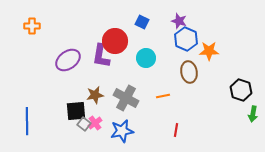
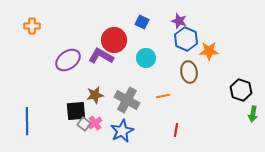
red circle: moved 1 px left, 1 px up
purple L-shape: rotated 110 degrees clockwise
gray cross: moved 1 px right, 2 px down
blue star: rotated 15 degrees counterclockwise
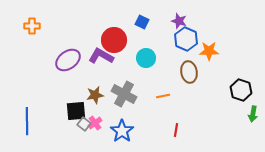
gray cross: moved 3 px left, 6 px up
blue star: rotated 10 degrees counterclockwise
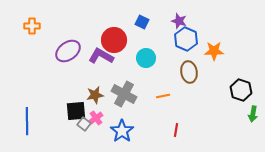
orange star: moved 5 px right
purple ellipse: moved 9 px up
pink cross: moved 1 px right, 5 px up
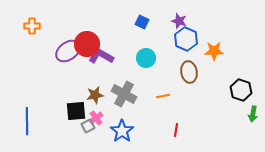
red circle: moved 27 px left, 4 px down
gray square: moved 4 px right, 2 px down; rotated 24 degrees clockwise
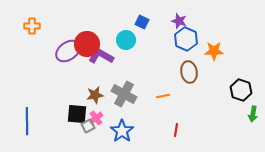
cyan circle: moved 20 px left, 18 px up
black square: moved 1 px right, 3 px down; rotated 10 degrees clockwise
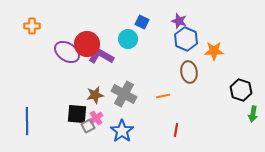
cyan circle: moved 2 px right, 1 px up
purple ellipse: moved 1 px left, 1 px down; rotated 70 degrees clockwise
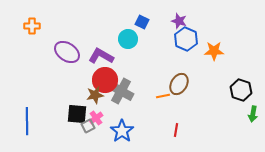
red circle: moved 18 px right, 36 px down
brown ellipse: moved 10 px left, 12 px down; rotated 40 degrees clockwise
gray cross: moved 3 px left, 3 px up
